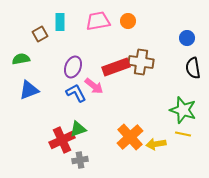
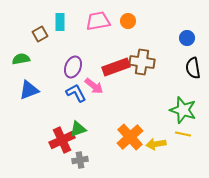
brown cross: moved 1 px right
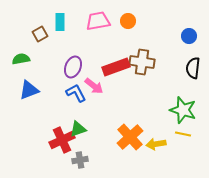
blue circle: moved 2 px right, 2 px up
black semicircle: rotated 15 degrees clockwise
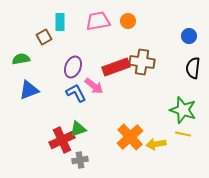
brown square: moved 4 px right, 3 px down
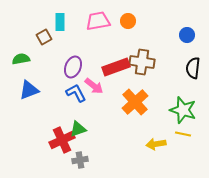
blue circle: moved 2 px left, 1 px up
orange cross: moved 5 px right, 35 px up
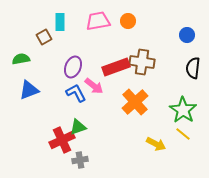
green star: rotated 16 degrees clockwise
green triangle: moved 2 px up
yellow line: rotated 28 degrees clockwise
yellow arrow: rotated 144 degrees counterclockwise
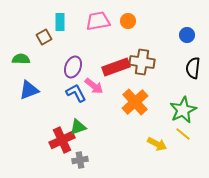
green semicircle: rotated 12 degrees clockwise
green star: rotated 12 degrees clockwise
yellow arrow: moved 1 px right
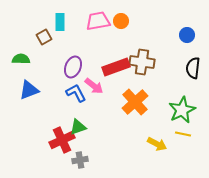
orange circle: moved 7 px left
green star: moved 1 px left
yellow line: rotated 28 degrees counterclockwise
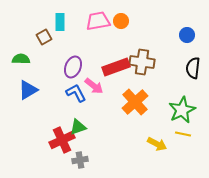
blue triangle: moved 1 px left; rotated 10 degrees counterclockwise
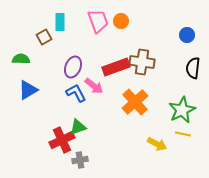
pink trapezoid: rotated 80 degrees clockwise
